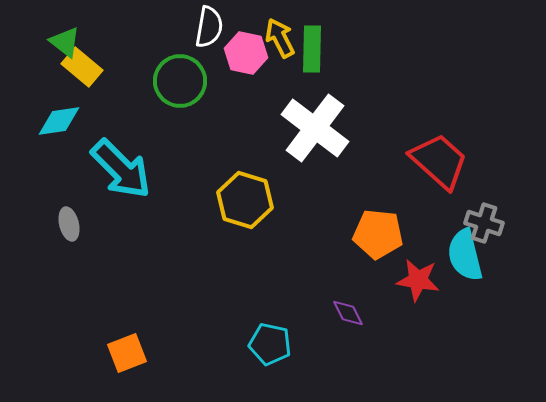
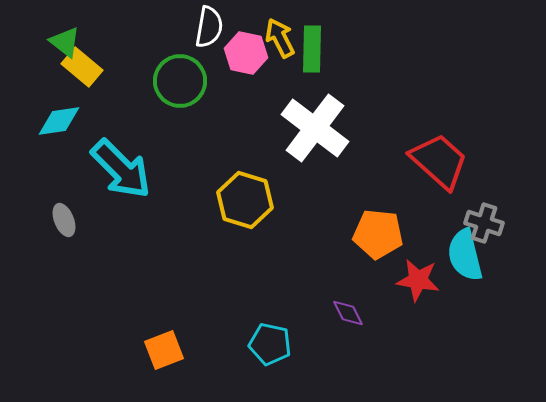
gray ellipse: moved 5 px left, 4 px up; rotated 8 degrees counterclockwise
orange square: moved 37 px right, 3 px up
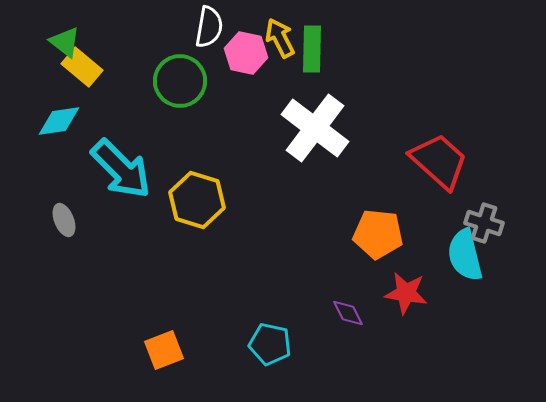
yellow hexagon: moved 48 px left
red star: moved 12 px left, 13 px down
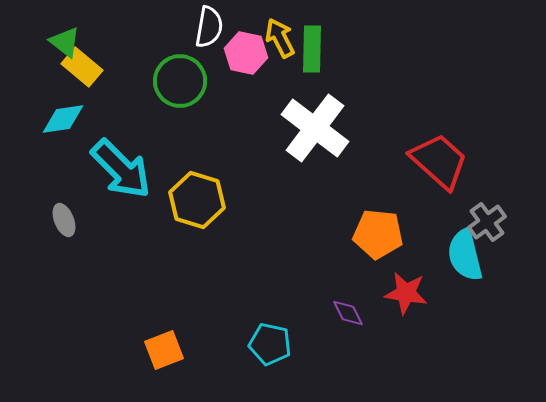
cyan diamond: moved 4 px right, 2 px up
gray cross: moved 3 px right, 1 px up; rotated 36 degrees clockwise
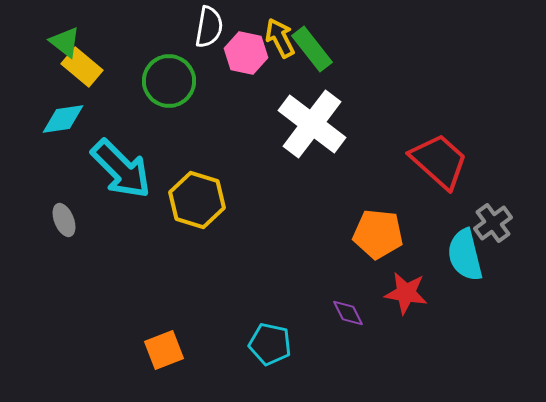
green rectangle: rotated 39 degrees counterclockwise
green circle: moved 11 px left
white cross: moved 3 px left, 4 px up
gray cross: moved 6 px right, 1 px down
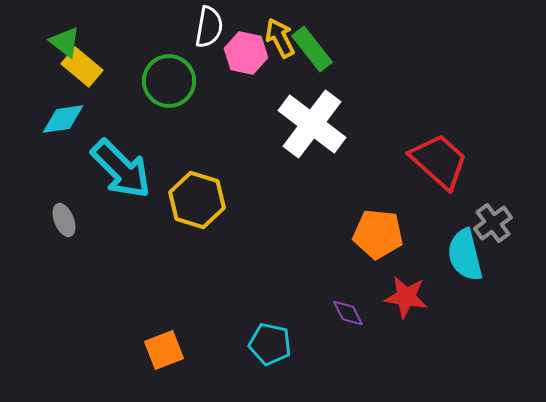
red star: moved 4 px down
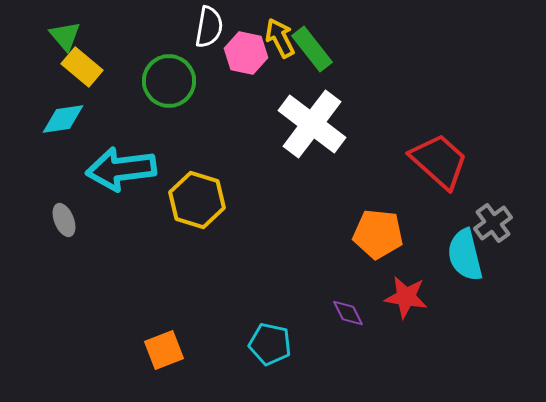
green triangle: moved 6 px up; rotated 12 degrees clockwise
cyan arrow: rotated 128 degrees clockwise
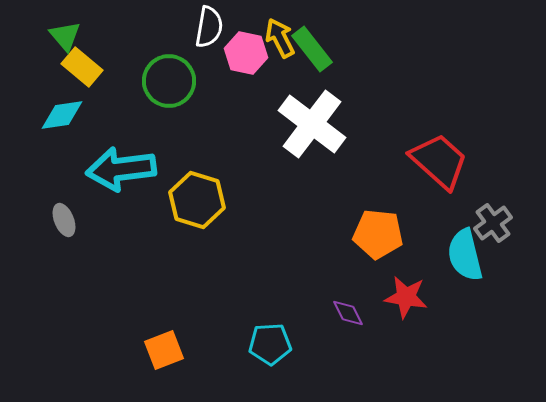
cyan diamond: moved 1 px left, 4 px up
cyan pentagon: rotated 15 degrees counterclockwise
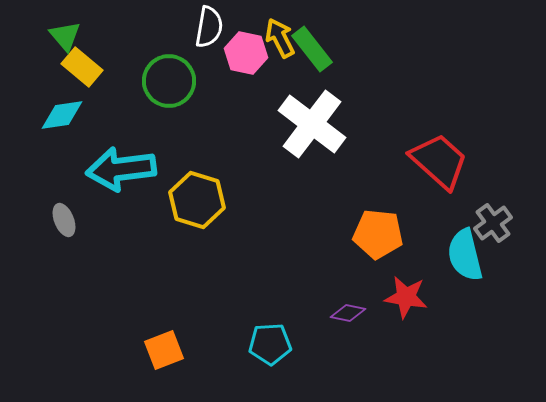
purple diamond: rotated 52 degrees counterclockwise
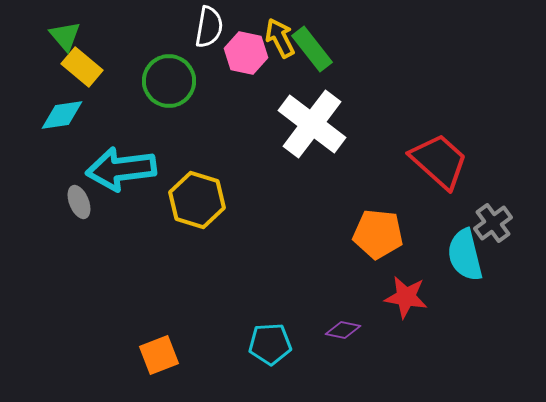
gray ellipse: moved 15 px right, 18 px up
purple diamond: moved 5 px left, 17 px down
orange square: moved 5 px left, 5 px down
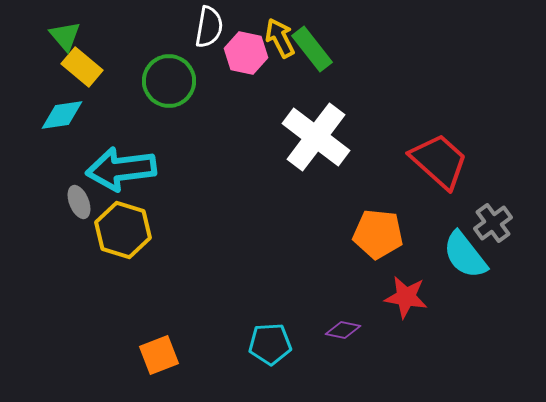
white cross: moved 4 px right, 13 px down
yellow hexagon: moved 74 px left, 30 px down
cyan semicircle: rotated 24 degrees counterclockwise
